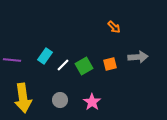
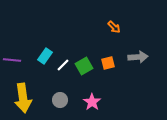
orange square: moved 2 px left, 1 px up
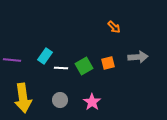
white line: moved 2 px left, 3 px down; rotated 48 degrees clockwise
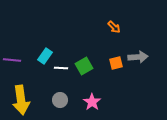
orange square: moved 8 px right
yellow arrow: moved 2 px left, 2 px down
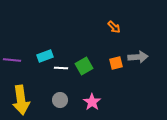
cyan rectangle: rotated 35 degrees clockwise
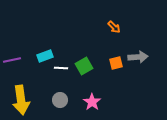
purple line: rotated 18 degrees counterclockwise
